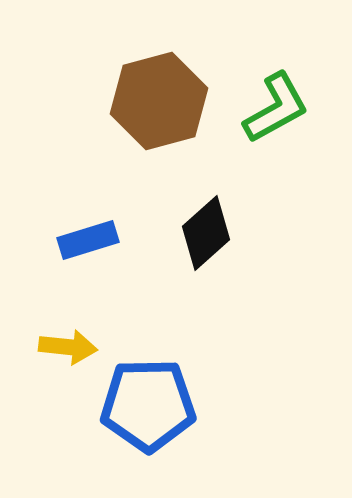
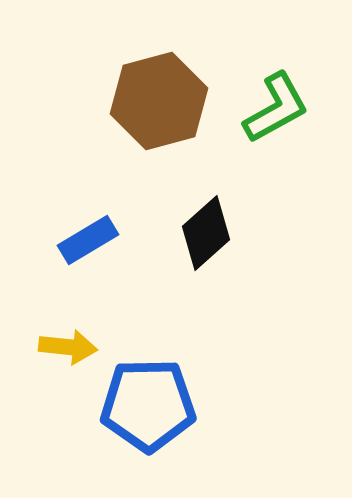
blue rectangle: rotated 14 degrees counterclockwise
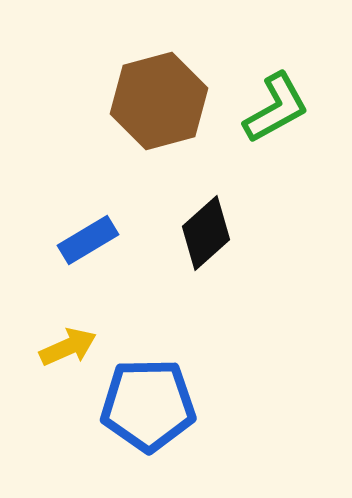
yellow arrow: rotated 30 degrees counterclockwise
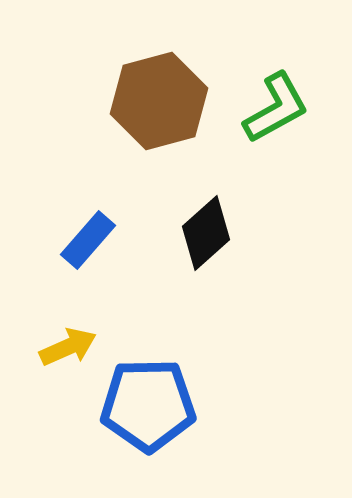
blue rectangle: rotated 18 degrees counterclockwise
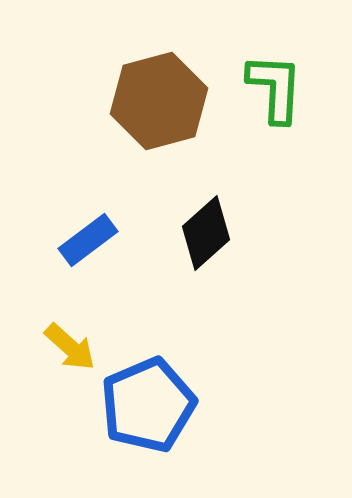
green L-shape: moved 1 px left, 20 px up; rotated 58 degrees counterclockwise
blue rectangle: rotated 12 degrees clockwise
yellow arrow: moved 2 px right; rotated 66 degrees clockwise
blue pentagon: rotated 22 degrees counterclockwise
